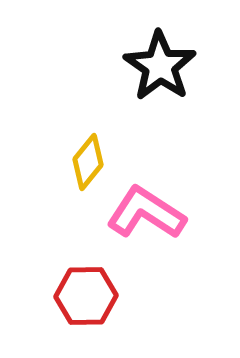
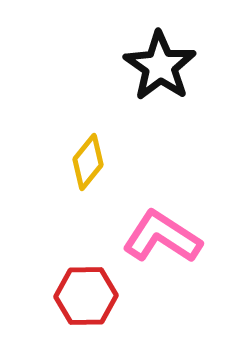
pink L-shape: moved 16 px right, 24 px down
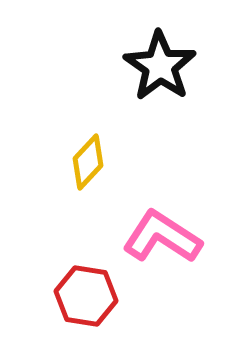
yellow diamond: rotated 4 degrees clockwise
red hexagon: rotated 10 degrees clockwise
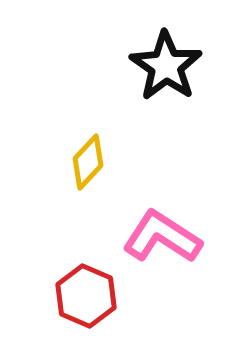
black star: moved 6 px right
red hexagon: rotated 14 degrees clockwise
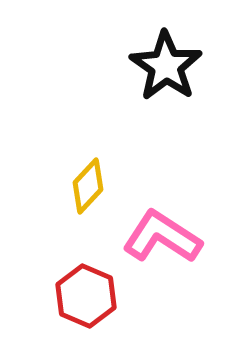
yellow diamond: moved 24 px down
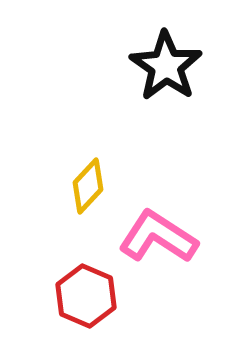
pink L-shape: moved 4 px left
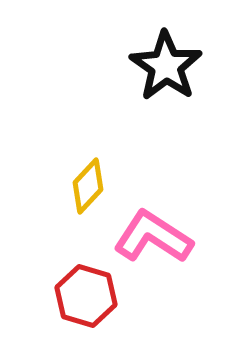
pink L-shape: moved 5 px left
red hexagon: rotated 6 degrees counterclockwise
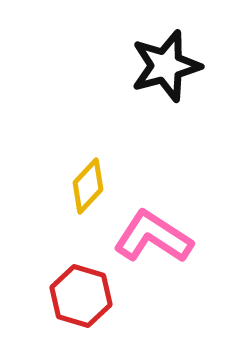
black star: rotated 22 degrees clockwise
red hexagon: moved 5 px left
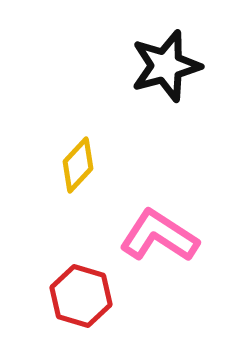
yellow diamond: moved 10 px left, 21 px up
pink L-shape: moved 6 px right, 1 px up
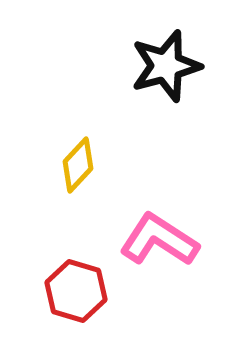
pink L-shape: moved 4 px down
red hexagon: moved 5 px left, 5 px up
